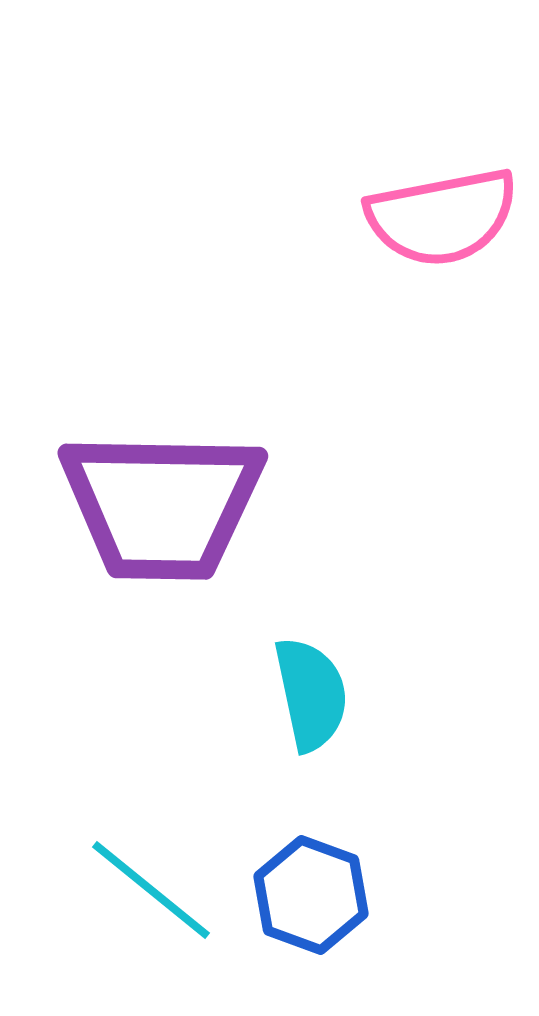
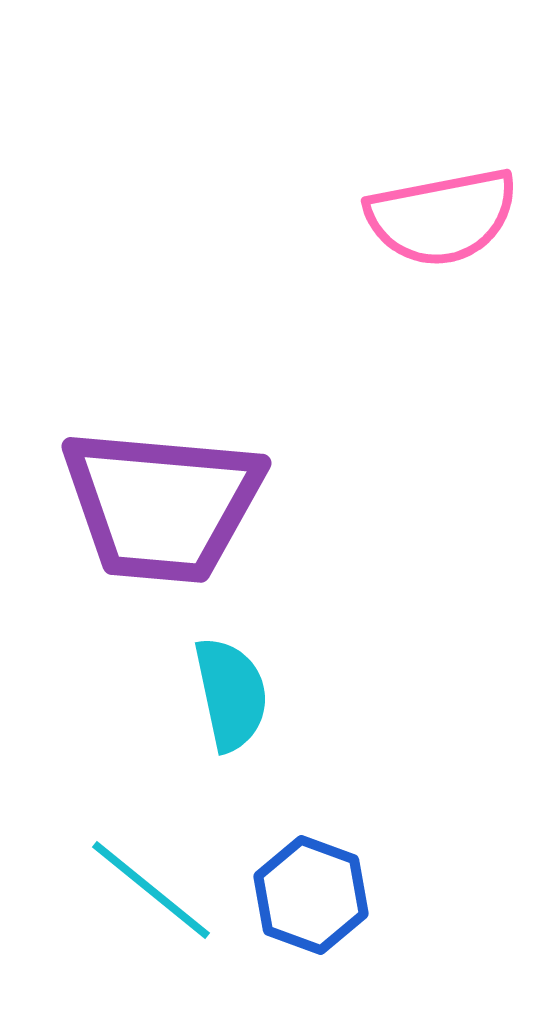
purple trapezoid: rotated 4 degrees clockwise
cyan semicircle: moved 80 px left
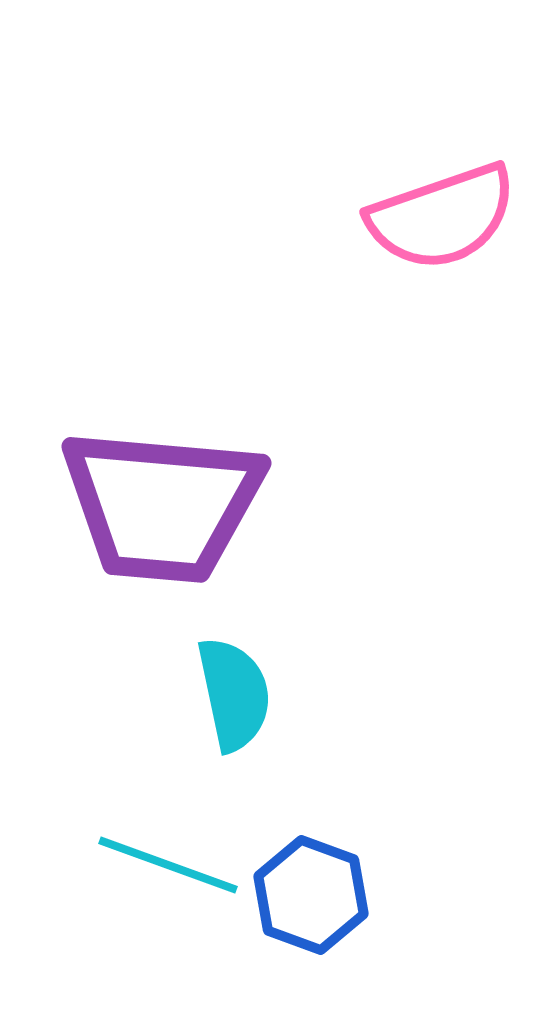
pink semicircle: rotated 8 degrees counterclockwise
cyan semicircle: moved 3 px right
cyan line: moved 17 px right, 25 px up; rotated 19 degrees counterclockwise
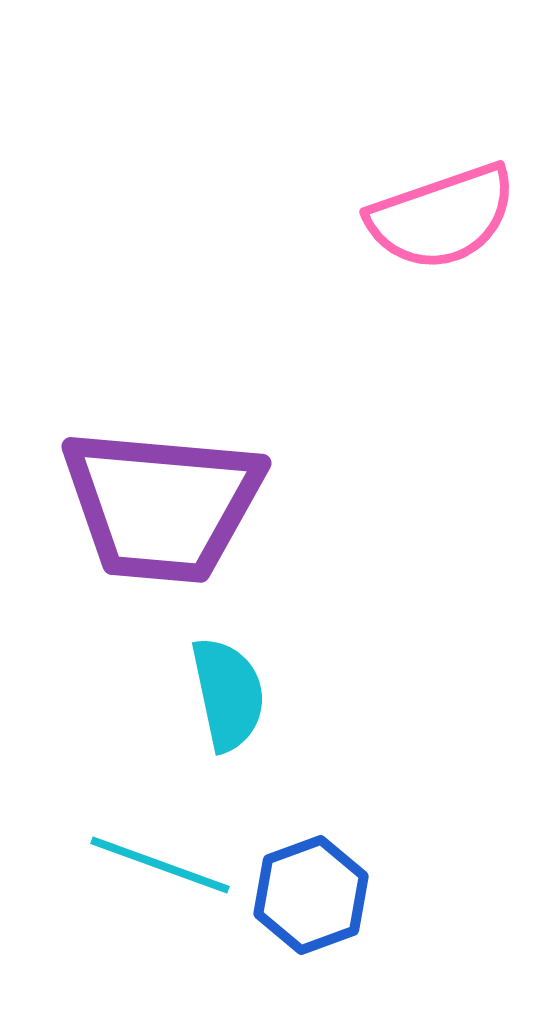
cyan semicircle: moved 6 px left
cyan line: moved 8 px left
blue hexagon: rotated 20 degrees clockwise
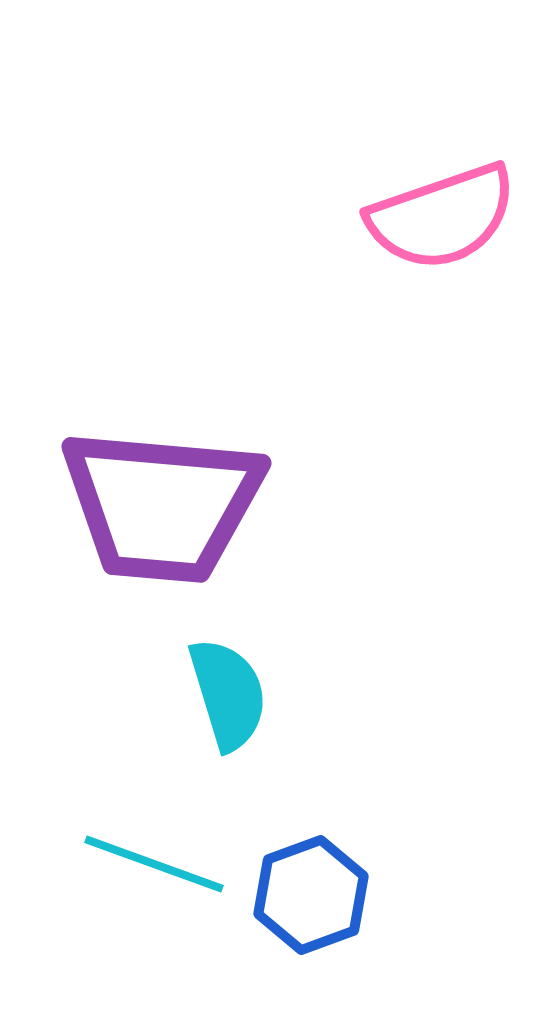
cyan semicircle: rotated 5 degrees counterclockwise
cyan line: moved 6 px left, 1 px up
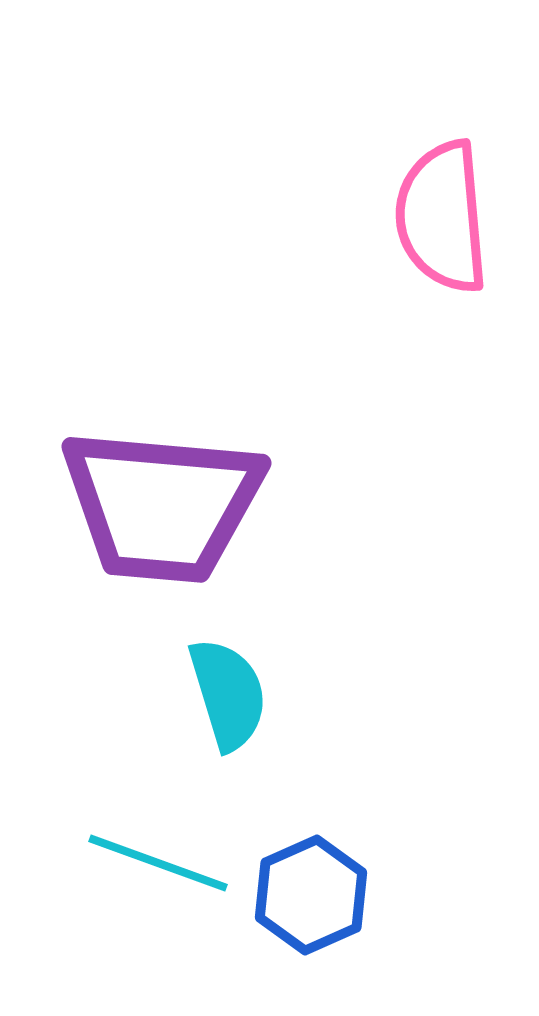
pink semicircle: rotated 104 degrees clockwise
cyan line: moved 4 px right, 1 px up
blue hexagon: rotated 4 degrees counterclockwise
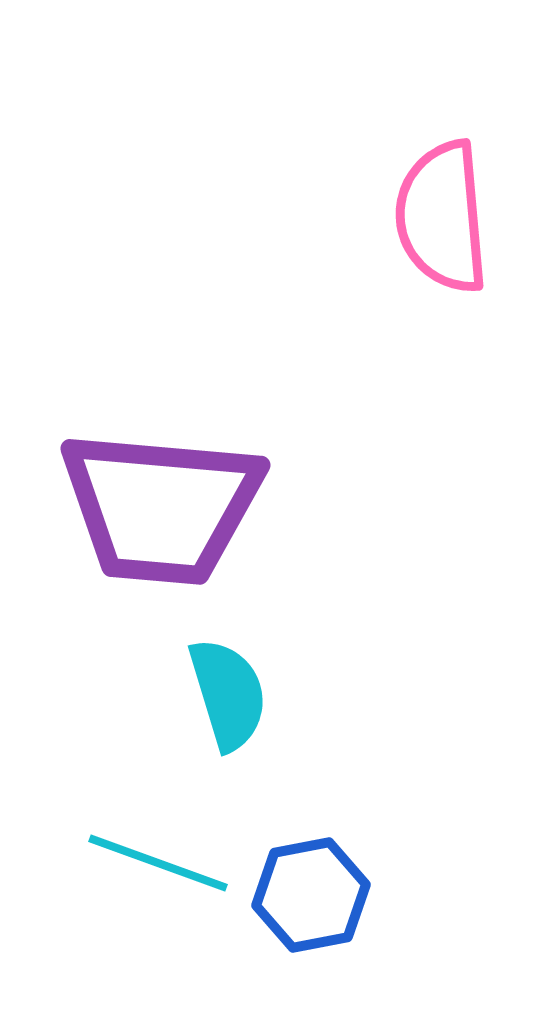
purple trapezoid: moved 1 px left, 2 px down
blue hexagon: rotated 13 degrees clockwise
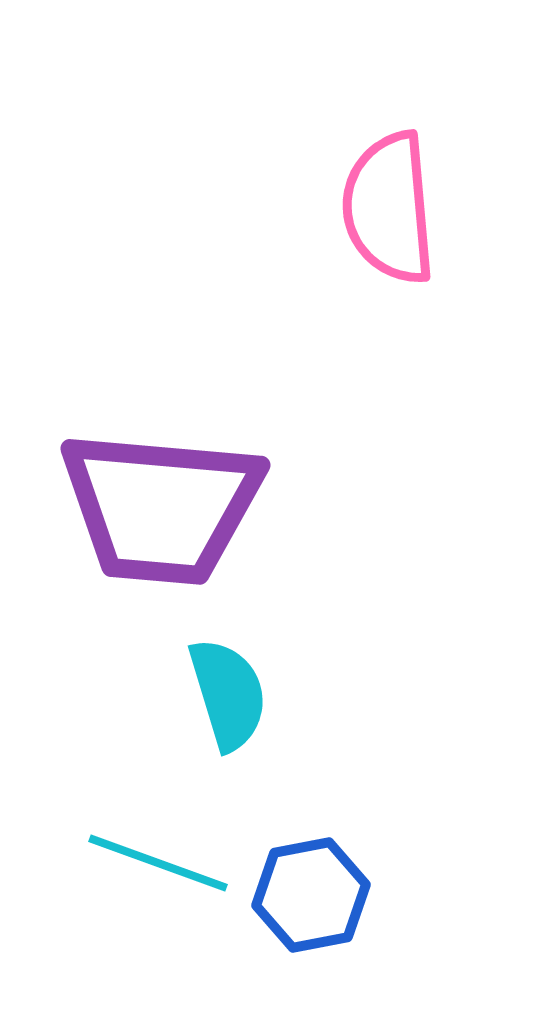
pink semicircle: moved 53 px left, 9 px up
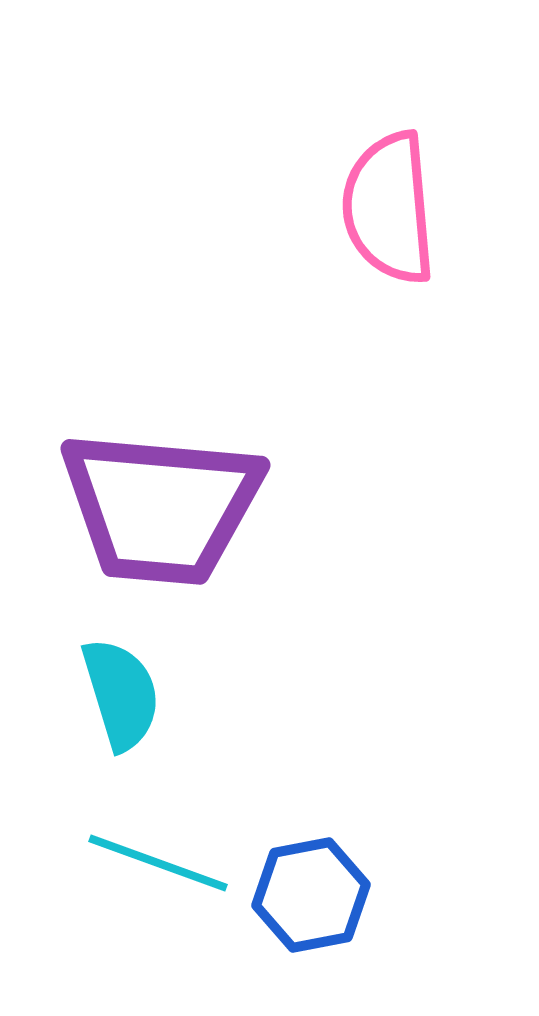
cyan semicircle: moved 107 px left
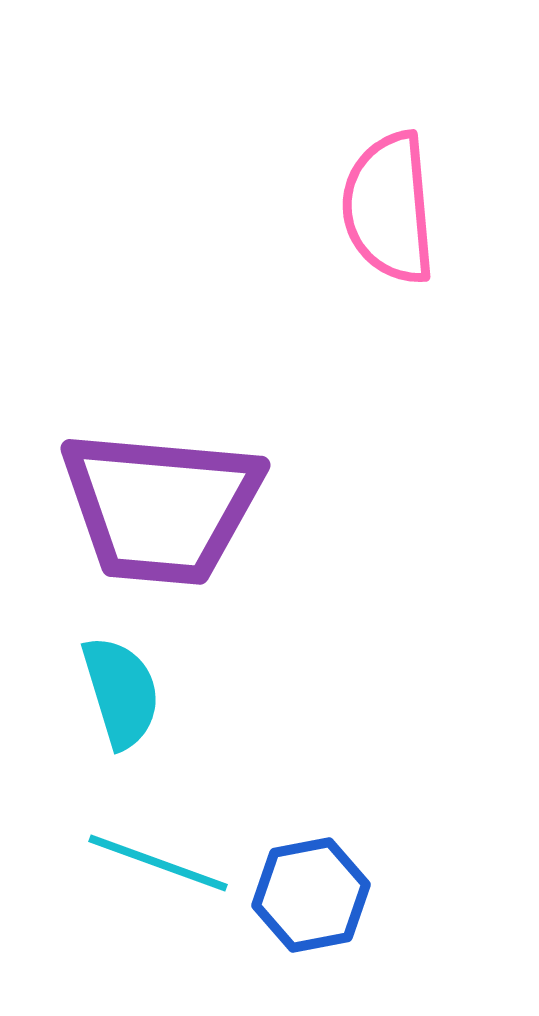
cyan semicircle: moved 2 px up
